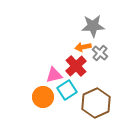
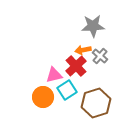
orange arrow: moved 3 px down
gray cross: moved 3 px down
brown hexagon: rotated 8 degrees clockwise
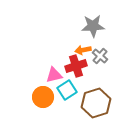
red cross: rotated 25 degrees clockwise
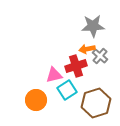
orange arrow: moved 4 px right, 1 px up
orange circle: moved 7 px left, 3 px down
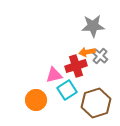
orange arrow: moved 3 px down
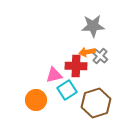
red cross: rotated 20 degrees clockwise
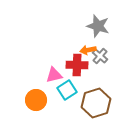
gray star: moved 5 px right; rotated 20 degrees clockwise
orange arrow: moved 1 px right, 2 px up
red cross: moved 1 px right, 1 px up
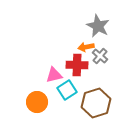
gray star: rotated 10 degrees clockwise
orange arrow: moved 2 px left, 3 px up
orange circle: moved 1 px right, 2 px down
